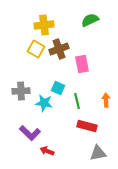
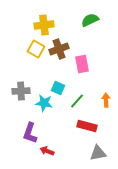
green line: rotated 56 degrees clockwise
purple L-shape: rotated 65 degrees clockwise
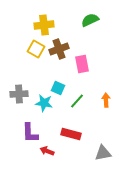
gray cross: moved 2 px left, 3 px down
red rectangle: moved 16 px left, 8 px down
purple L-shape: rotated 20 degrees counterclockwise
gray triangle: moved 5 px right
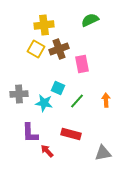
red arrow: rotated 24 degrees clockwise
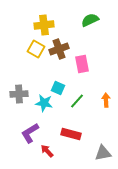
purple L-shape: rotated 60 degrees clockwise
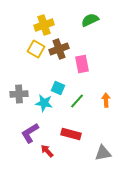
yellow cross: rotated 12 degrees counterclockwise
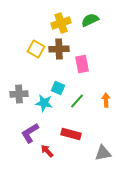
yellow cross: moved 17 px right, 2 px up
brown cross: rotated 18 degrees clockwise
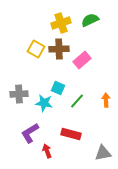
pink rectangle: moved 4 px up; rotated 60 degrees clockwise
red arrow: rotated 24 degrees clockwise
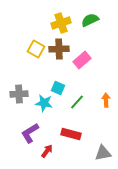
green line: moved 1 px down
red arrow: rotated 56 degrees clockwise
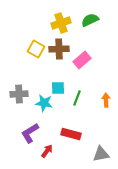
cyan square: rotated 24 degrees counterclockwise
green line: moved 4 px up; rotated 21 degrees counterclockwise
gray triangle: moved 2 px left, 1 px down
